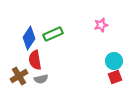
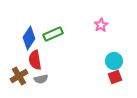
pink star: rotated 16 degrees counterclockwise
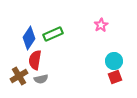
red semicircle: rotated 18 degrees clockwise
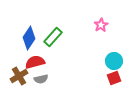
green rectangle: moved 3 px down; rotated 24 degrees counterclockwise
red semicircle: moved 2 px down; rotated 66 degrees clockwise
red square: moved 1 px left, 1 px down
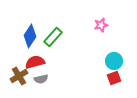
pink star: rotated 16 degrees clockwise
blue diamond: moved 1 px right, 2 px up
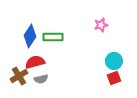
green rectangle: rotated 48 degrees clockwise
